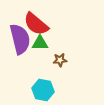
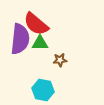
purple semicircle: rotated 20 degrees clockwise
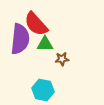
red semicircle: rotated 8 degrees clockwise
green triangle: moved 5 px right, 1 px down
brown star: moved 2 px right, 1 px up
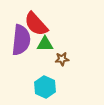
purple semicircle: moved 1 px right, 1 px down
cyan hexagon: moved 2 px right, 3 px up; rotated 15 degrees clockwise
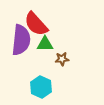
cyan hexagon: moved 4 px left
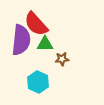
cyan hexagon: moved 3 px left, 5 px up
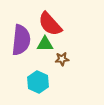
red semicircle: moved 14 px right
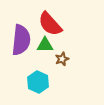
green triangle: moved 1 px down
brown star: rotated 16 degrees counterclockwise
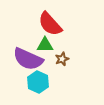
purple semicircle: moved 7 px right, 19 px down; rotated 108 degrees clockwise
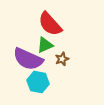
green triangle: rotated 24 degrees counterclockwise
cyan hexagon: rotated 15 degrees counterclockwise
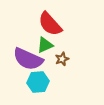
cyan hexagon: rotated 15 degrees counterclockwise
